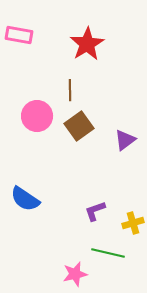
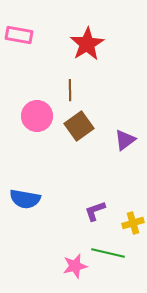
blue semicircle: rotated 24 degrees counterclockwise
pink star: moved 8 px up
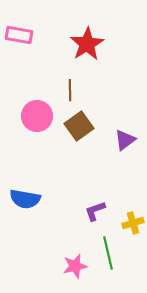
green line: rotated 64 degrees clockwise
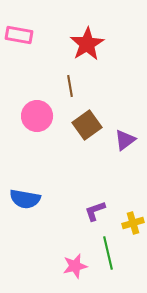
brown line: moved 4 px up; rotated 10 degrees counterclockwise
brown square: moved 8 px right, 1 px up
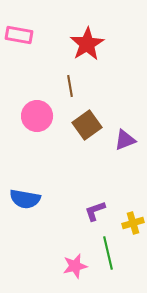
purple triangle: rotated 15 degrees clockwise
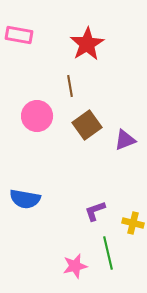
yellow cross: rotated 30 degrees clockwise
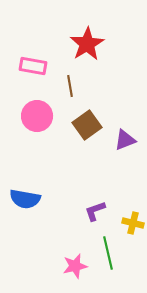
pink rectangle: moved 14 px right, 31 px down
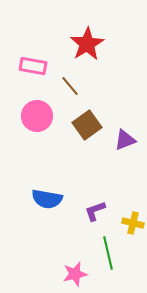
brown line: rotated 30 degrees counterclockwise
blue semicircle: moved 22 px right
pink star: moved 8 px down
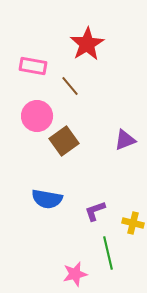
brown square: moved 23 px left, 16 px down
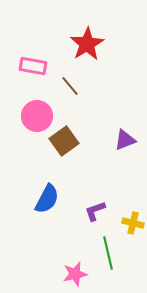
blue semicircle: rotated 72 degrees counterclockwise
